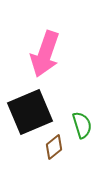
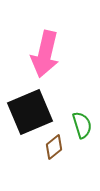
pink arrow: rotated 6 degrees counterclockwise
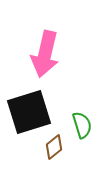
black square: moved 1 px left; rotated 6 degrees clockwise
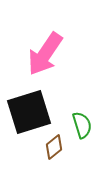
pink arrow: rotated 21 degrees clockwise
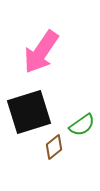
pink arrow: moved 4 px left, 2 px up
green semicircle: rotated 72 degrees clockwise
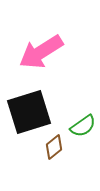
pink arrow: rotated 24 degrees clockwise
green semicircle: moved 1 px right, 1 px down
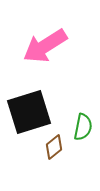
pink arrow: moved 4 px right, 6 px up
green semicircle: moved 1 px down; rotated 44 degrees counterclockwise
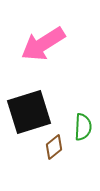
pink arrow: moved 2 px left, 2 px up
green semicircle: rotated 8 degrees counterclockwise
